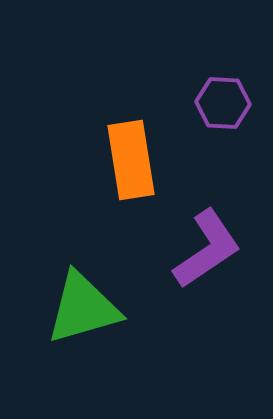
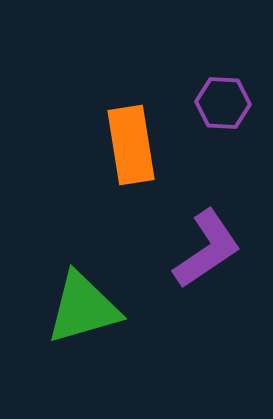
orange rectangle: moved 15 px up
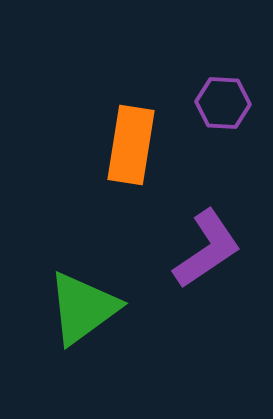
orange rectangle: rotated 18 degrees clockwise
green triangle: rotated 20 degrees counterclockwise
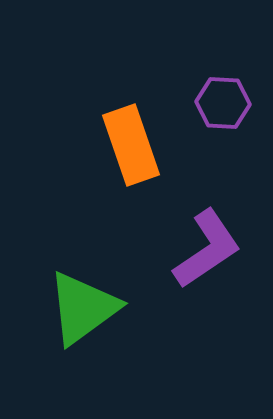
orange rectangle: rotated 28 degrees counterclockwise
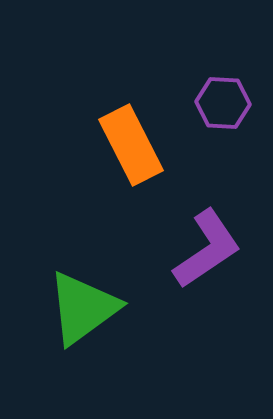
orange rectangle: rotated 8 degrees counterclockwise
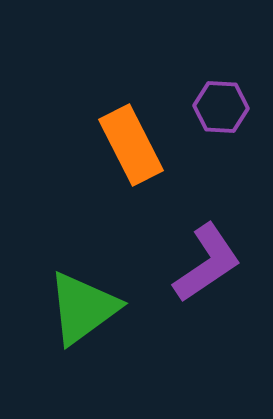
purple hexagon: moved 2 px left, 4 px down
purple L-shape: moved 14 px down
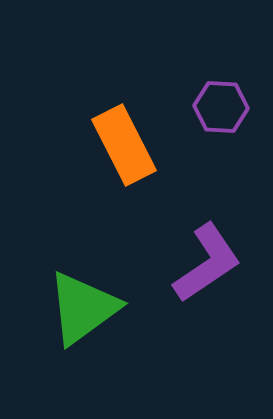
orange rectangle: moved 7 px left
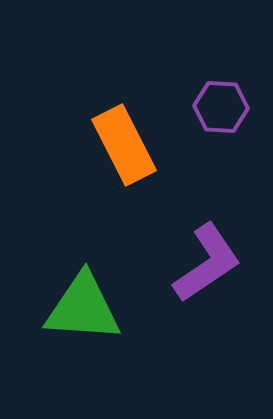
green triangle: rotated 40 degrees clockwise
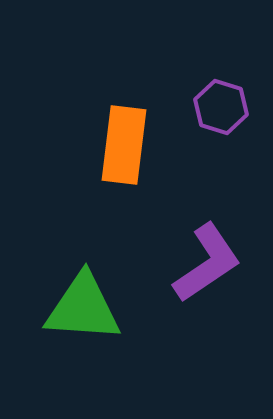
purple hexagon: rotated 14 degrees clockwise
orange rectangle: rotated 34 degrees clockwise
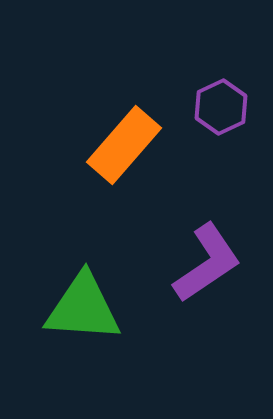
purple hexagon: rotated 18 degrees clockwise
orange rectangle: rotated 34 degrees clockwise
